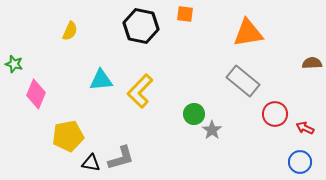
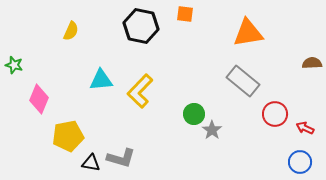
yellow semicircle: moved 1 px right
green star: moved 1 px down
pink diamond: moved 3 px right, 5 px down
gray L-shape: rotated 32 degrees clockwise
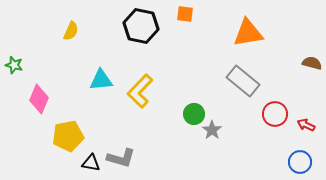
brown semicircle: rotated 18 degrees clockwise
red arrow: moved 1 px right, 3 px up
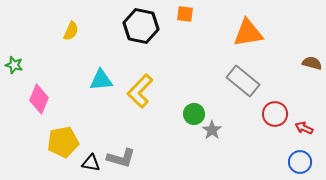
red arrow: moved 2 px left, 3 px down
yellow pentagon: moved 5 px left, 6 px down
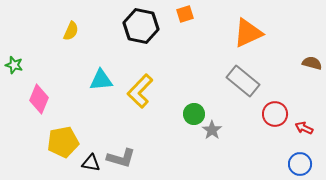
orange square: rotated 24 degrees counterclockwise
orange triangle: rotated 16 degrees counterclockwise
blue circle: moved 2 px down
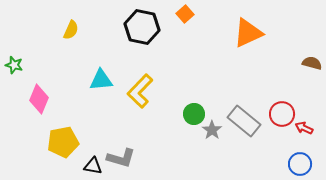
orange square: rotated 24 degrees counterclockwise
black hexagon: moved 1 px right, 1 px down
yellow semicircle: moved 1 px up
gray rectangle: moved 1 px right, 40 px down
red circle: moved 7 px right
black triangle: moved 2 px right, 3 px down
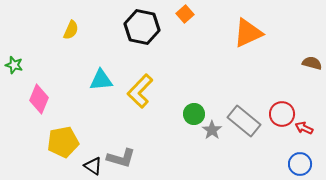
black triangle: rotated 24 degrees clockwise
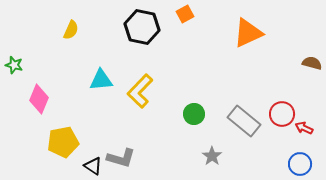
orange square: rotated 12 degrees clockwise
gray star: moved 26 px down
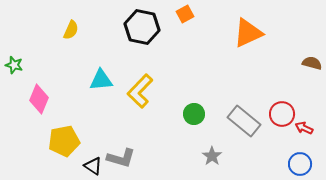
yellow pentagon: moved 1 px right, 1 px up
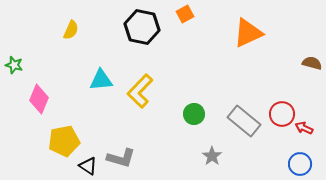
black triangle: moved 5 px left
